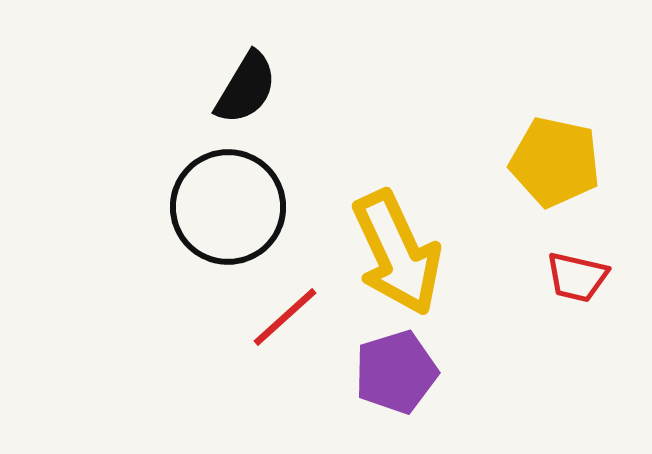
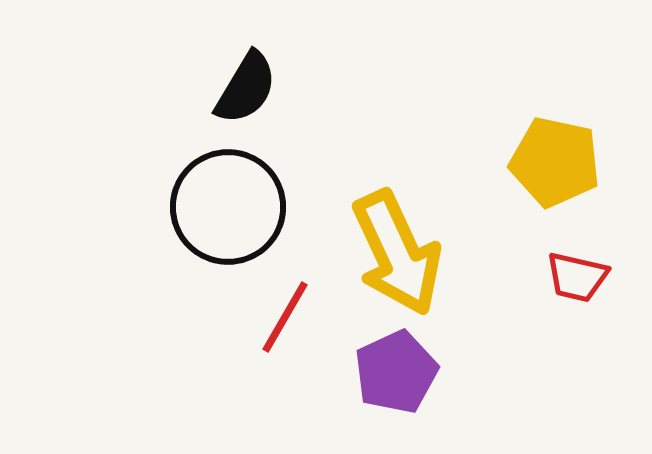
red line: rotated 18 degrees counterclockwise
purple pentagon: rotated 8 degrees counterclockwise
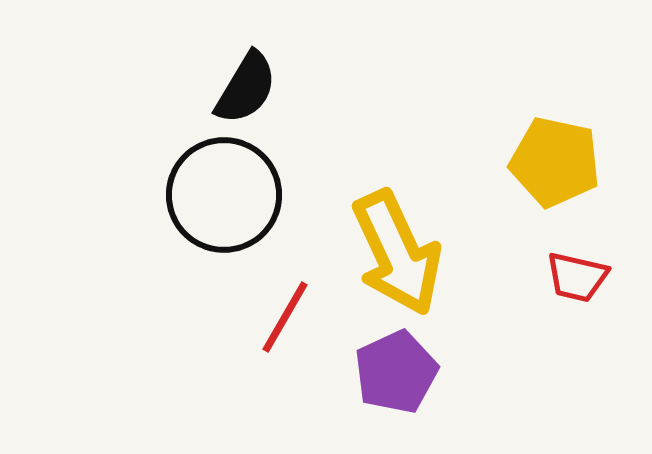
black circle: moved 4 px left, 12 px up
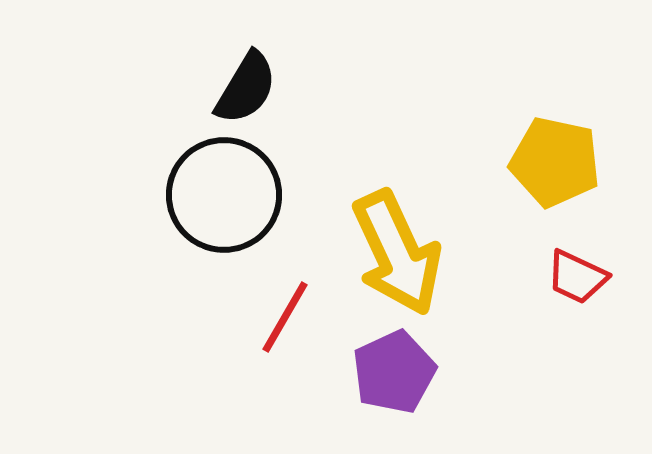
red trapezoid: rotated 12 degrees clockwise
purple pentagon: moved 2 px left
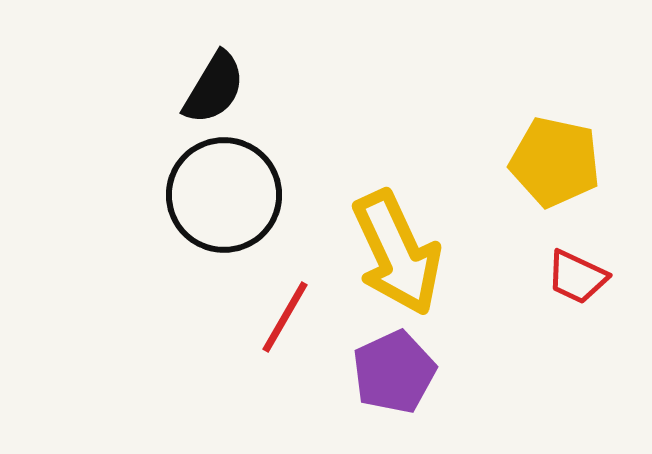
black semicircle: moved 32 px left
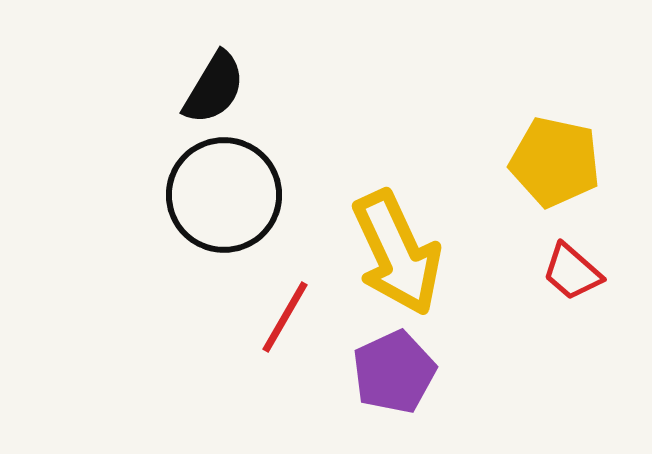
red trapezoid: moved 5 px left, 5 px up; rotated 16 degrees clockwise
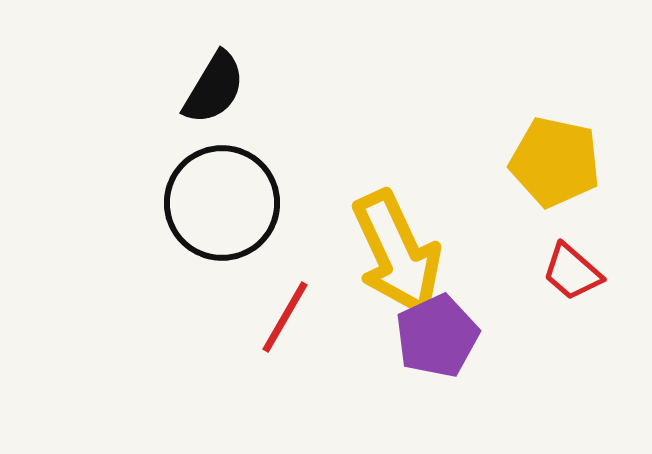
black circle: moved 2 px left, 8 px down
purple pentagon: moved 43 px right, 36 px up
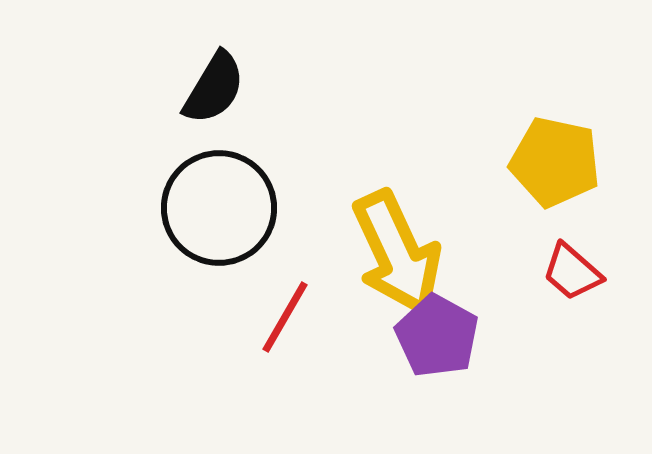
black circle: moved 3 px left, 5 px down
purple pentagon: rotated 18 degrees counterclockwise
